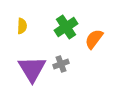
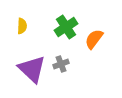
purple triangle: rotated 16 degrees counterclockwise
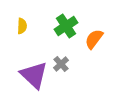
green cross: moved 1 px up
gray cross: rotated 21 degrees counterclockwise
purple triangle: moved 2 px right, 6 px down
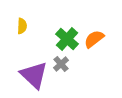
green cross: moved 1 px right, 13 px down; rotated 15 degrees counterclockwise
orange semicircle: rotated 15 degrees clockwise
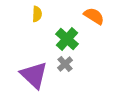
yellow semicircle: moved 15 px right, 12 px up
orange semicircle: moved 23 px up; rotated 70 degrees clockwise
gray cross: moved 4 px right
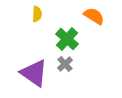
purple triangle: moved 2 px up; rotated 8 degrees counterclockwise
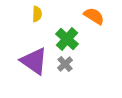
purple triangle: moved 12 px up
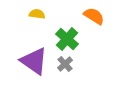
yellow semicircle: rotated 84 degrees counterclockwise
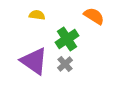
yellow semicircle: moved 1 px down
green cross: rotated 15 degrees clockwise
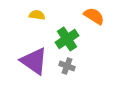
gray cross: moved 2 px right, 2 px down; rotated 28 degrees counterclockwise
